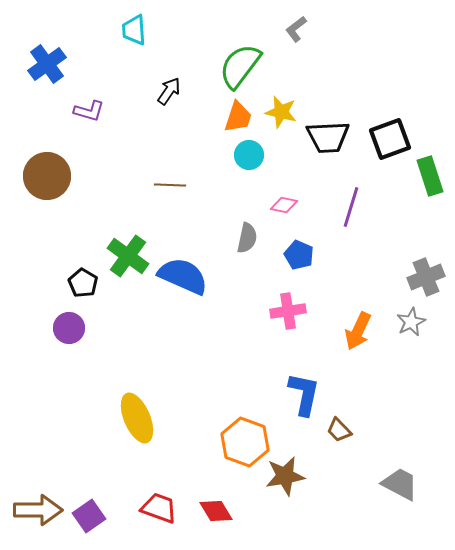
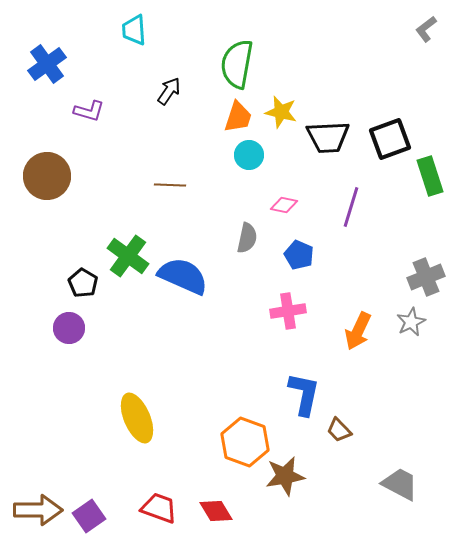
gray L-shape: moved 130 px right
green semicircle: moved 3 px left, 2 px up; rotated 27 degrees counterclockwise
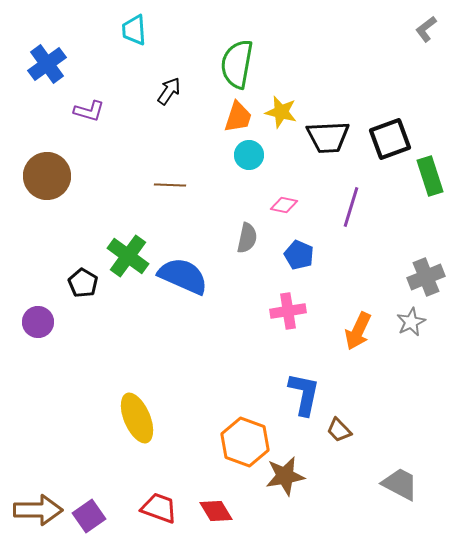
purple circle: moved 31 px left, 6 px up
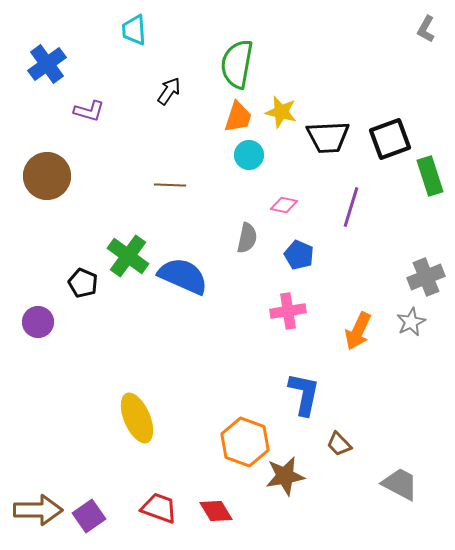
gray L-shape: rotated 24 degrees counterclockwise
black pentagon: rotated 8 degrees counterclockwise
brown trapezoid: moved 14 px down
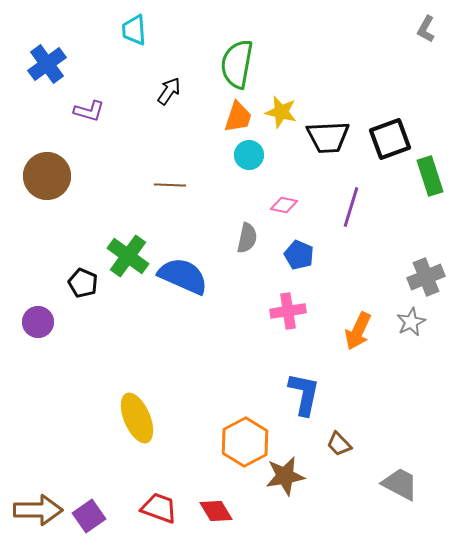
orange hexagon: rotated 12 degrees clockwise
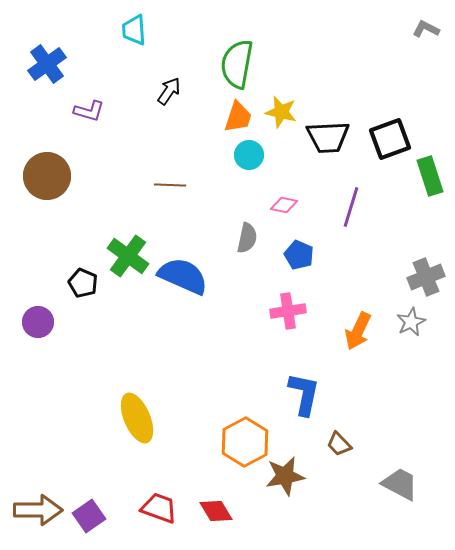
gray L-shape: rotated 88 degrees clockwise
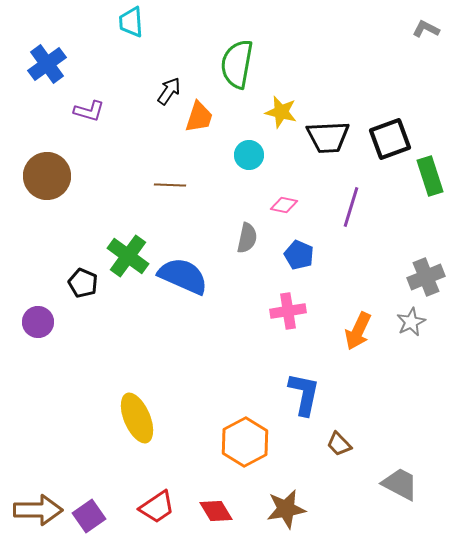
cyan trapezoid: moved 3 px left, 8 px up
orange trapezoid: moved 39 px left
brown star: moved 1 px right, 33 px down
red trapezoid: moved 2 px left, 1 px up; rotated 126 degrees clockwise
